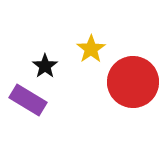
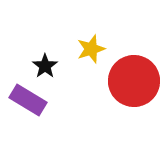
yellow star: rotated 16 degrees clockwise
red circle: moved 1 px right, 1 px up
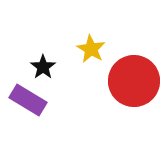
yellow star: rotated 24 degrees counterclockwise
black star: moved 2 px left, 1 px down
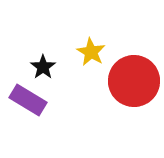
yellow star: moved 3 px down
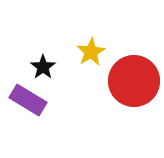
yellow star: rotated 12 degrees clockwise
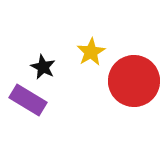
black star: rotated 10 degrees counterclockwise
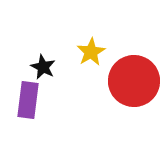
purple rectangle: rotated 66 degrees clockwise
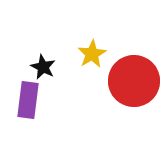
yellow star: moved 1 px right, 2 px down
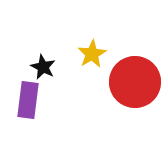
red circle: moved 1 px right, 1 px down
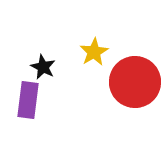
yellow star: moved 2 px right, 2 px up
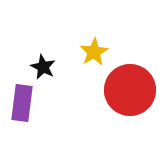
red circle: moved 5 px left, 8 px down
purple rectangle: moved 6 px left, 3 px down
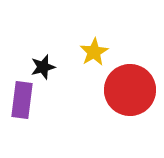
black star: rotated 30 degrees clockwise
purple rectangle: moved 3 px up
